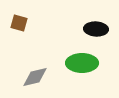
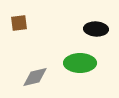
brown square: rotated 24 degrees counterclockwise
green ellipse: moved 2 px left
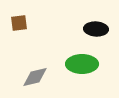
green ellipse: moved 2 px right, 1 px down
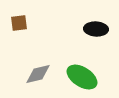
green ellipse: moved 13 px down; rotated 32 degrees clockwise
gray diamond: moved 3 px right, 3 px up
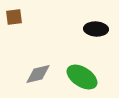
brown square: moved 5 px left, 6 px up
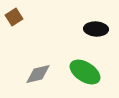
brown square: rotated 24 degrees counterclockwise
green ellipse: moved 3 px right, 5 px up
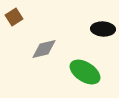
black ellipse: moved 7 px right
gray diamond: moved 6 px right, 25 px up
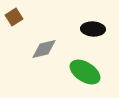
black ellipse: moved 10 px left
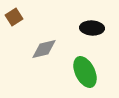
black ellipse: moved 1 px left, 1 px up
green ellipse: rotated 32 degrees clockwise
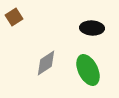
gray diamond: moved 2 px right, 14 px down; rotated 20 degrees counterclockwise
green ellipse: moved 3 px right, 2 px up
